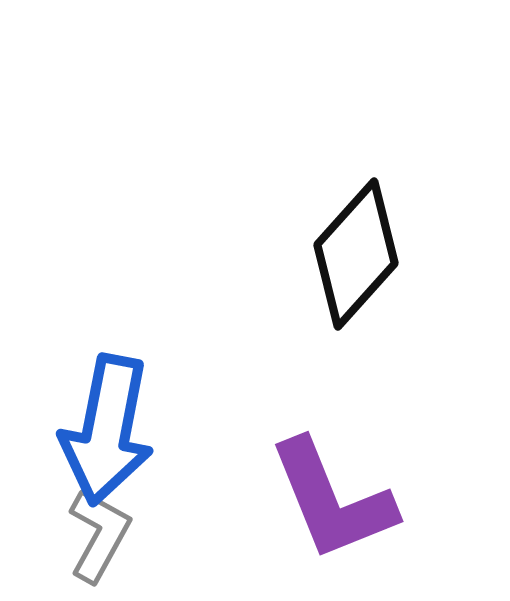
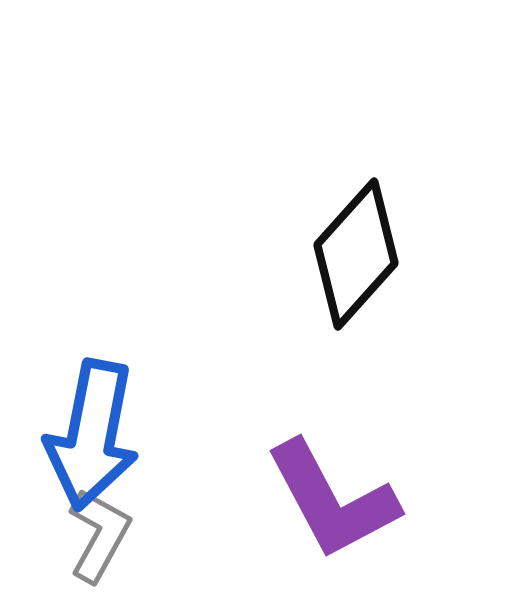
blue arrow: moved 15 px left, 5 px down
purple L-shape: rotated 6 degrees counterclockwise
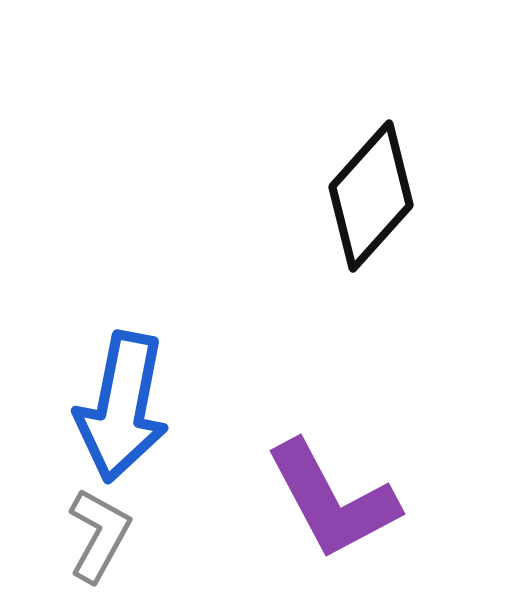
black diamond: moved 15 px right, 58 px up
blue arrow: moved 30 px right, 28 px up
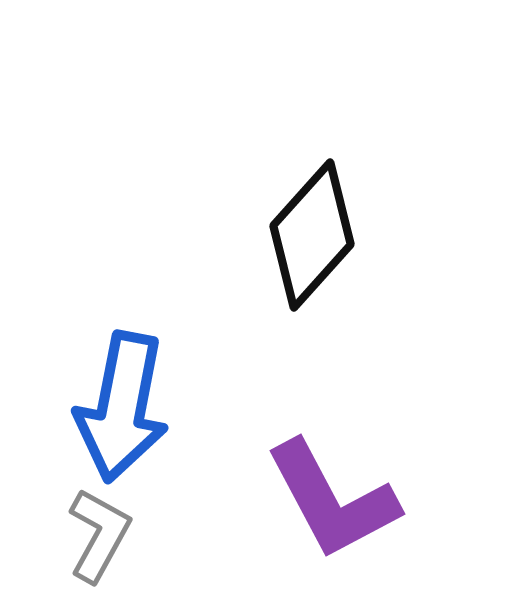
black diamond: moved 59 px left, 39 px down
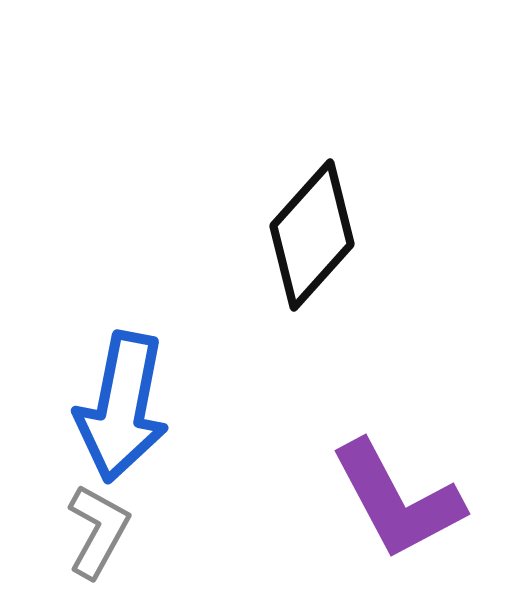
purple L-shape: moved 65 px right
gray L-shape: moved 1 px left, 4 px up
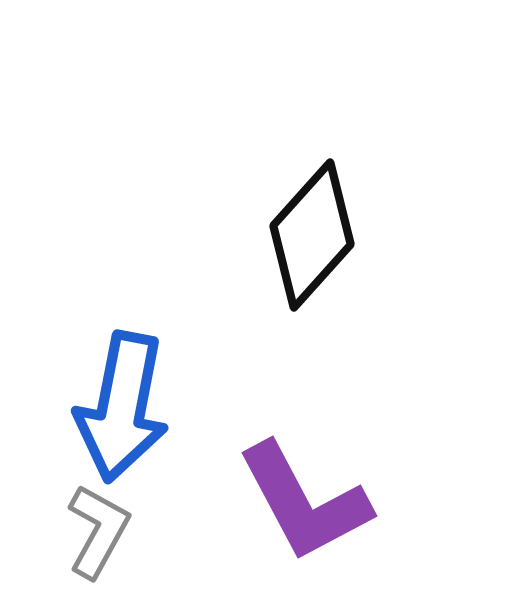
purple L-shape: moved 93 px left, 2 px down
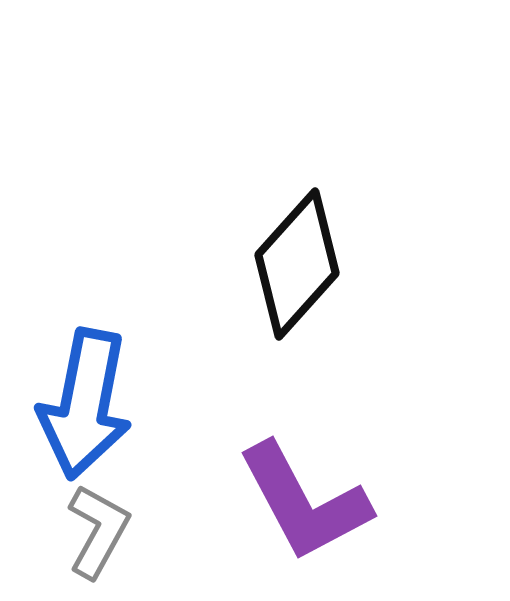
black diamond: moved 15 px left, 29 px down
blue arrow: moved 37 px left, 3 px up
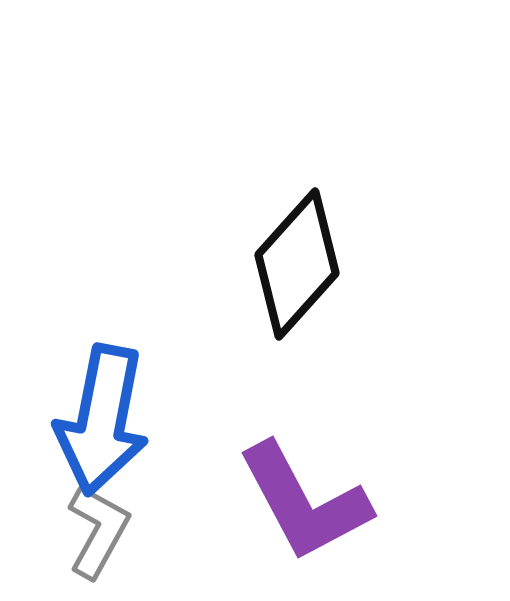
blue arrow: moved 17 px right, 16 px down
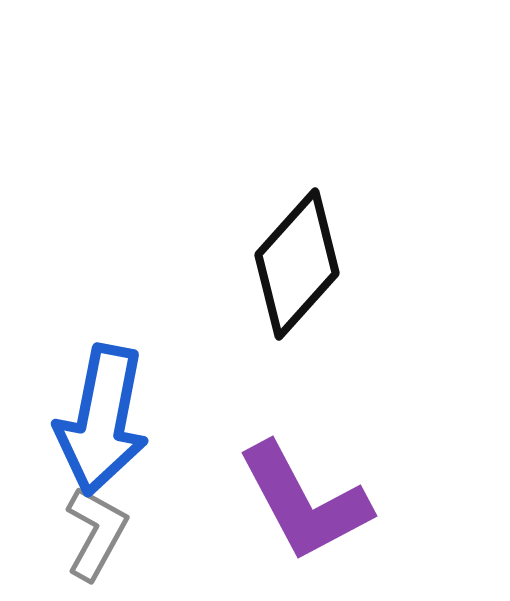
gray L-shape: moved 2 px left, 2 px down
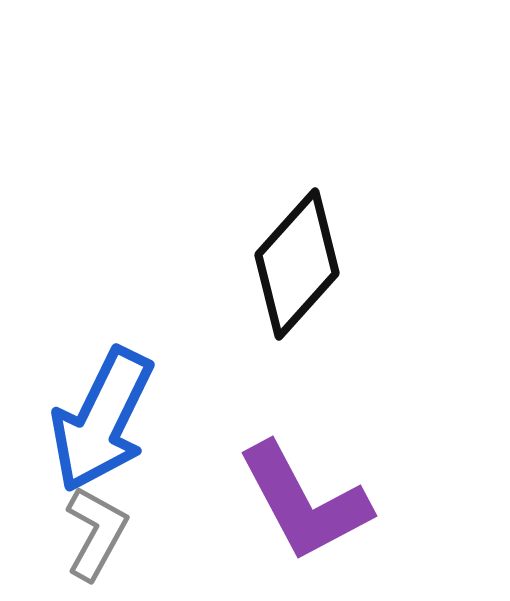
blue arrow: rotated 15 degrees clockwise
